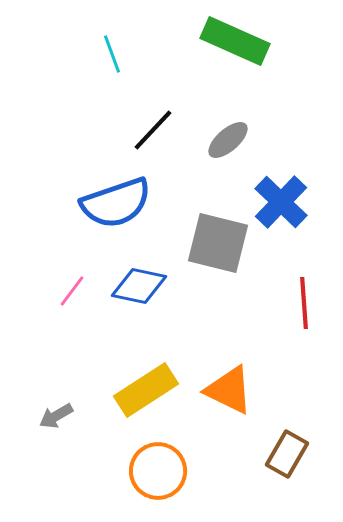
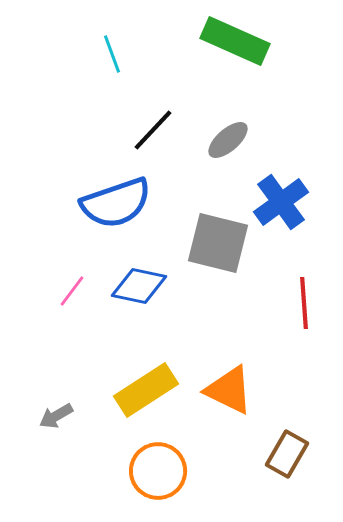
blue cross: rotated 10 degrees clockwise
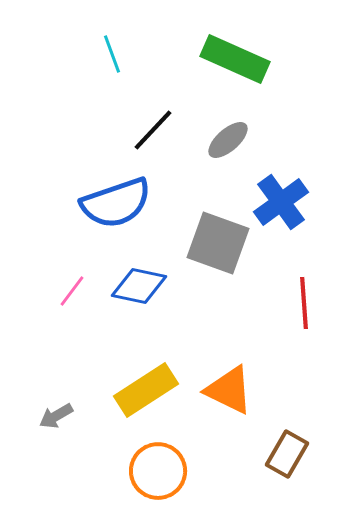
green rectangle: moved 18 px down
gray square: rotated 6 degrees clockwise
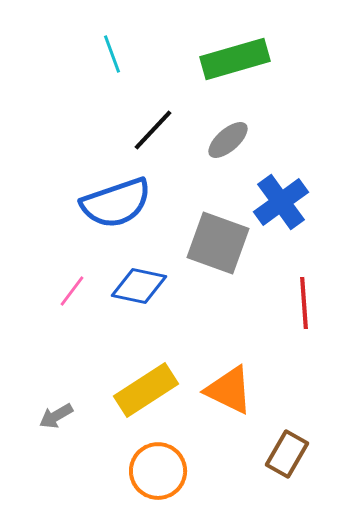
green rectangle: rotated 40 degrees counterclockwise
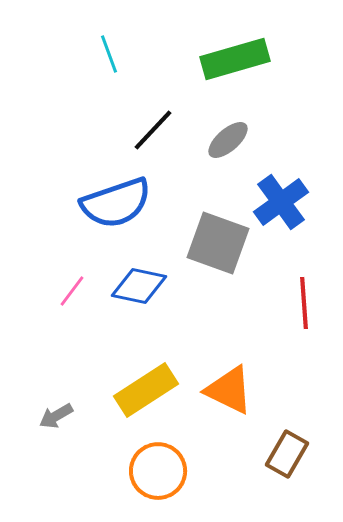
cyan line: moved 3 px left
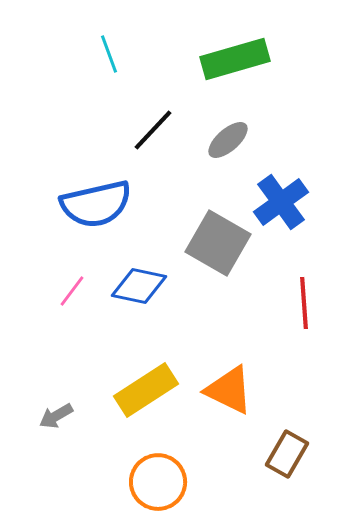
blue semicircle: moved 20 px left, 1 px down; rotated 6 degrees clockwise
gray square: rotated 10 degrees clockwise
orange circle: moved 11 px down
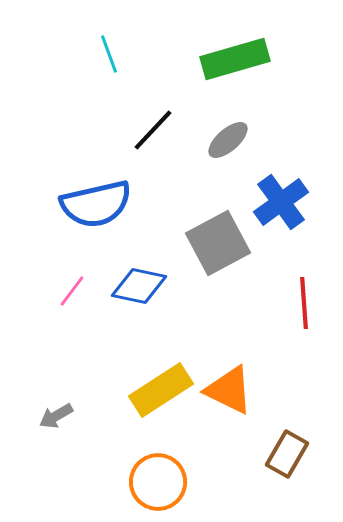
gray square: rotated 32 degrees clockwise
yellow rectangle: moved 15 px right
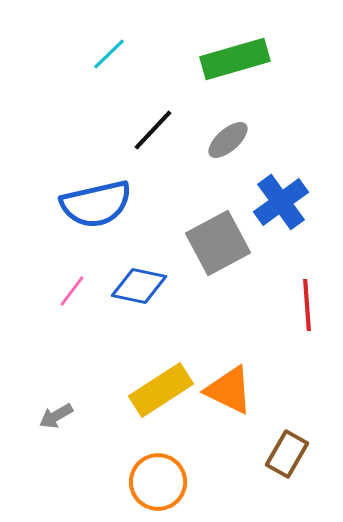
cyan line: rotated 66 degrees clockwise
red line: moved 3 px right, 2 px down
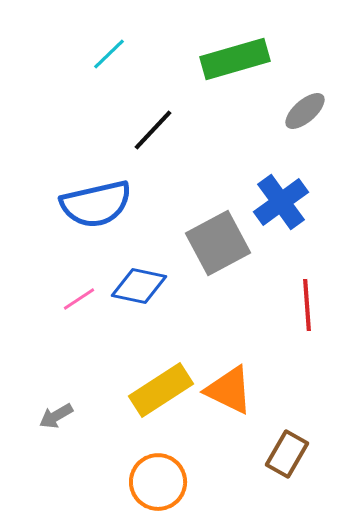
gray ellipse: moved 77 px right, 29 px up
pink line: moved 7 px right, 8 px down; rotated 20 degrees clockwise
